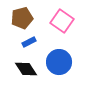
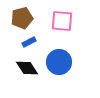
pink square: rotated 30 degrees counterclockwise
black diamond: moved 1 px right, 1 px up
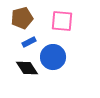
blue circle: moved 6 px left, 5 px up
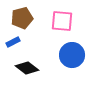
blue rectangle: moved 16 px left
blue circle: moved 19 px right, 2 px up
black diamond: rotated 20 degrees counterclockwise
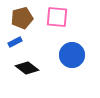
pink square: moved 5 px left, 4 px up
blue rectangle: moved 2 px right
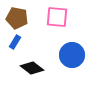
brown pentagon: moved 5 px left; rotated 25 degrees clockwise
blue rectangle: rotated 32 degrees counterclockwise
black diamond: moved 5 px right
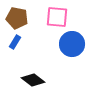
blue circle: moved 11 px up
black diamond: moved 1 px right, 12 px down
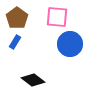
brown pentagon: rotated 25 degrees clockwise
blue circle: moved 2 px left
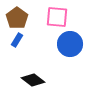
blue rectangle: moved 2 px right, 2 px up
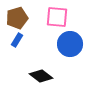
brown pentagon: rotated 20 degrees clockwise
black diamond: moved 8 px right, 4 px up
